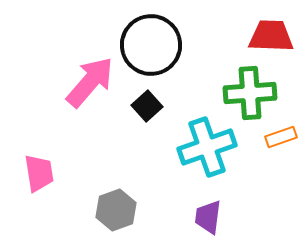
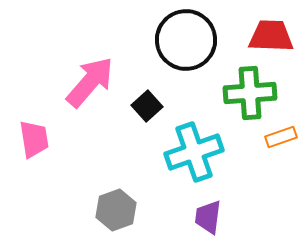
black circle: moved 35 px right, 5 px up
cyan cross: moved 13 px left, 5 px down
pink trapezoid: moved 5 px left, 34 px up
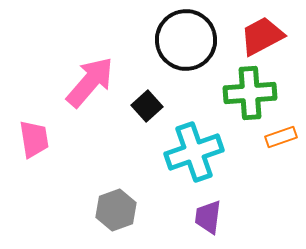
red trapezoid: moved 9 px left; rotated 30 degrees counterclockwise
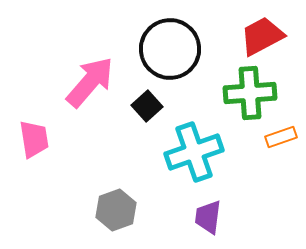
black circle: moved 16 px left, 9 px down
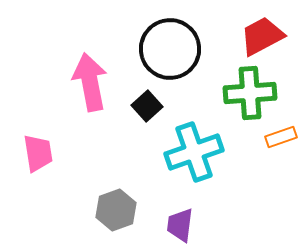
pink arrow: rotated 52 degrees counterclockwise
pink trapezoid: moved 4 px right, 14 px down
purple trapezoid: moved 28 px left, 8 px down
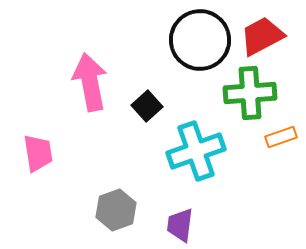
black circle: moved 30 px right, 9 px up
cyan cross: moved 2 px right, 1 px up
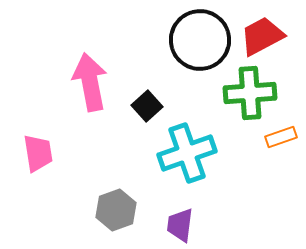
cyan cross: moved 9 px left, 2 px down
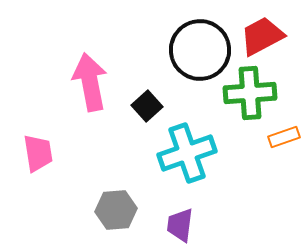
black circle: moved 10 px down
orange rectangle: moved 3 px right
gray hexagon: rotated 15 degrees clockwise
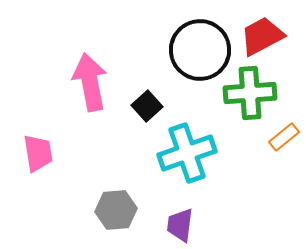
orange rectangle: rotated 20 degrees counterclockwise
